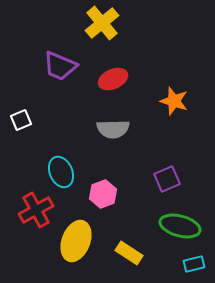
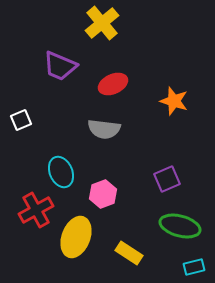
red ellipse: moved 5 px down
gray semicircle: moved 9 px left; rotated 8 degrees clockwise
yellow ellipse: moved 4 px up
cyan rectangle: moved 3 px down
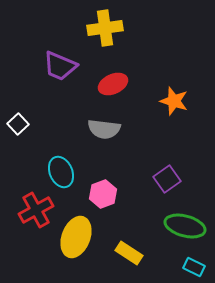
yellow cross: moved 3 px right, 5 px down; rotated 32 degrees clockwise
white square: moved 3 px left, 4 px down; rotated 20 degrees counterclockwise
purple square: rotated 12 degrees counterclockwise
green ellipse: moved 5 px right
cyan rectangle: rotated 40 degrees clockwise
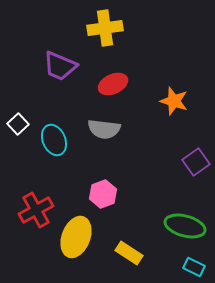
cyan ellipse: moved 7 px left, 32 px up
purple square: moved 29 px right, 17 px up
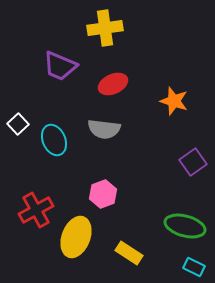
purple square: moved 3 px left
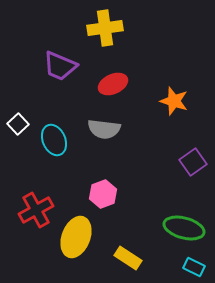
green ellipse: moved 1 px left, 2 px down
yellow rectangle: moved 1 px left, 5 px down
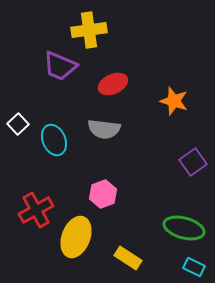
yellow cross: moved 16 px left, 2 px down
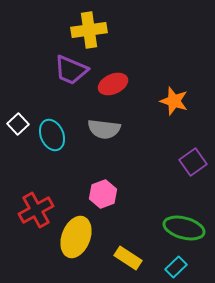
purple trapezoid: moved 11 px right, 4 px down
cyan ellipse: moved 2 px left, 5 px up
cyan rectangle: moved 18 px left; rotated 70 degrees counterclockwise
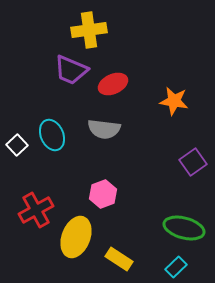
orange star: rotated 8 degrees counterclockwise
white square: moved 1 px left, 21 px down
yellow rectangle: moved 9 px left, 1 px down
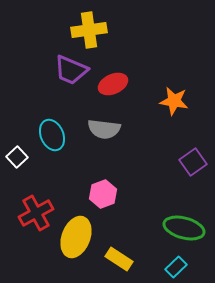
white square: moved 12 px down
red cross: moved 3 px down
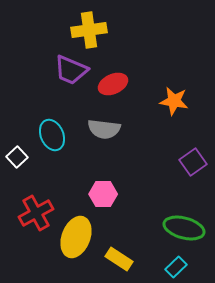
pink hexagon: rotated 20 degrees clockwise
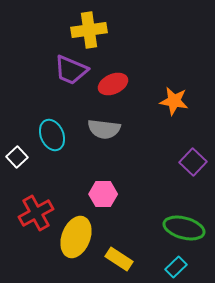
purple square: rotated 12 degrees counterclockwise
